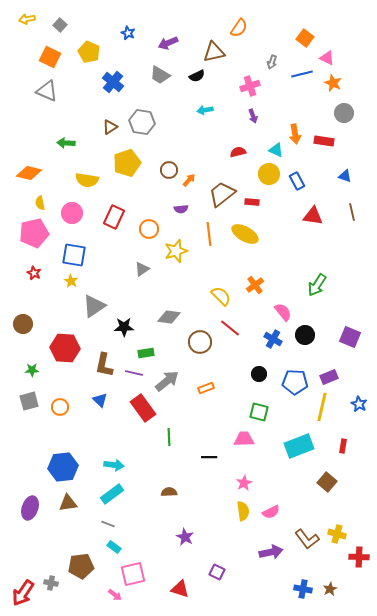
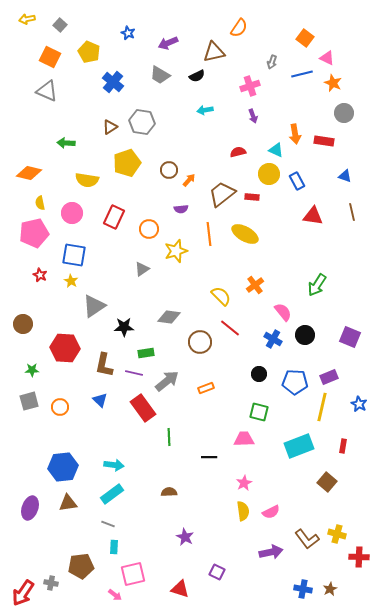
red rectangle at (252, 202): moved 5 px up
red star at (34, 273): moved 6 px right, 2 px down
cyan rectangle at (114, 547): rotated 56 degrees clockwise
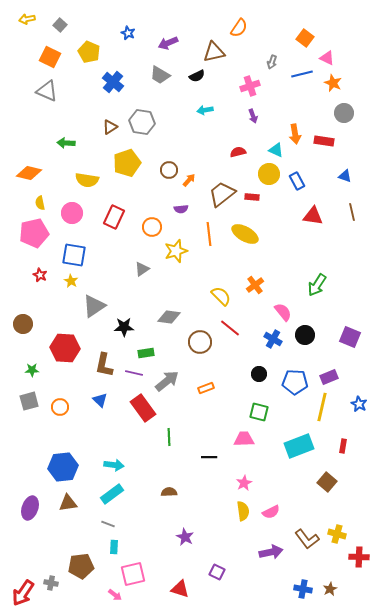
orange circle at (149, 229): moved 3 px right, 2 px up
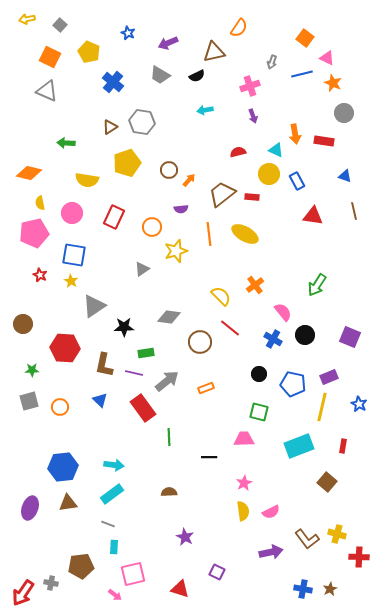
brown line at (352, 212): moved 2 px right, 1 px up
blue pentagon at (295, 382): moved 2 px left, 2 px down; rotated 10 degrees clockwise
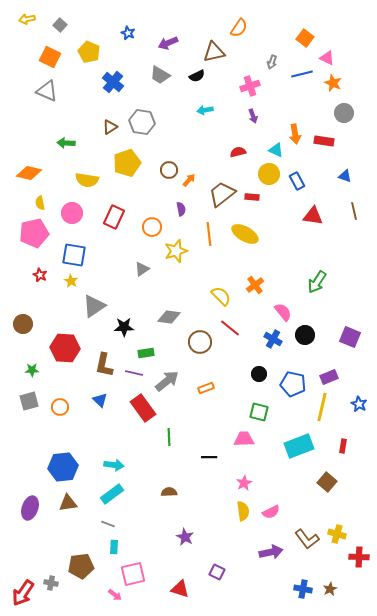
purple semicircle at (181, 209): rotated 96 degrees counterclockwise
green arrow at (317, 285): moved 3 px up
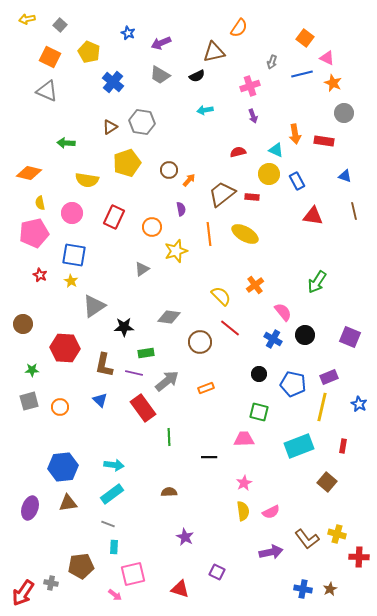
purple arrow at (168, 43): moved 7 px left
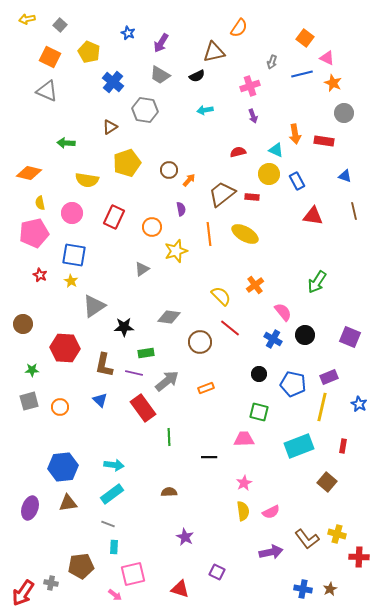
purple arrow at (161, 43): rotated 36 degrees counterclockwise
gray hexagon at (142, 122): moved 3 px right, 12 px up
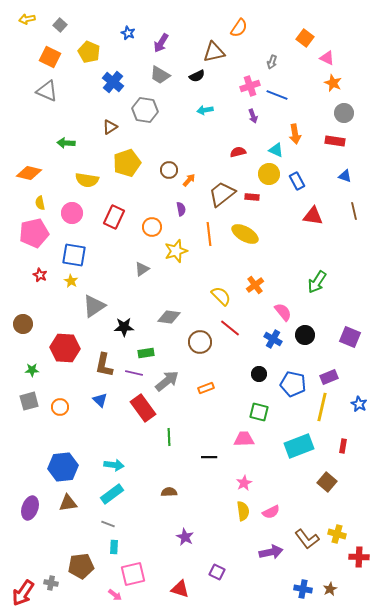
blue line at (302, 74): moved 25 px left, 21 px down; rotated 35 degrees clockwise
red rectangle at (324, 141): moved 11 px right
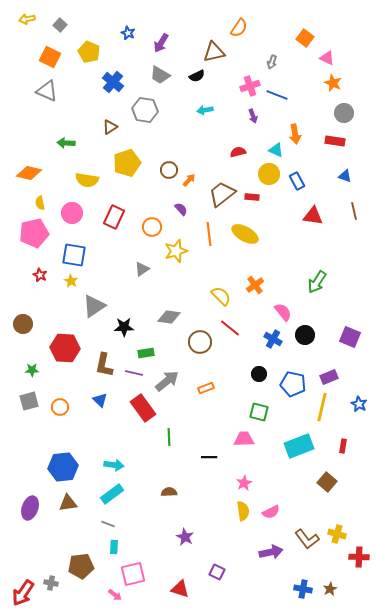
purple semicircle at (181, 209): rotated 32 degrees counterclockwise
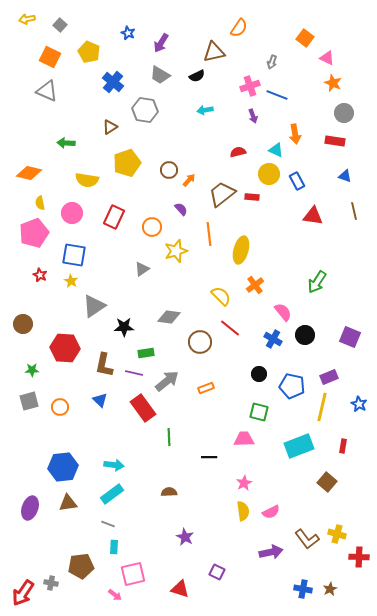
pink pentagon at (34, 233): rotated 8 degrees counterclockwise
yellow ellipse at (245, 234): moved 4 px left, 16 px down; rotated 76 degrees clockwise
blue pentagon at (293, 384): moved 1 px left, 2 px down
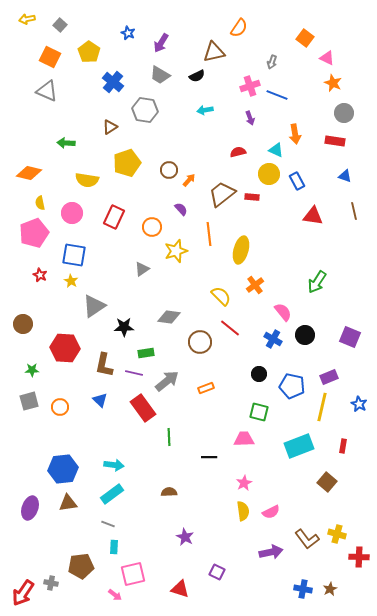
yellow pentagon at (89, 52): rotated 10 degrees clockwise
purple arrow at (253, 116): moved 3 px left, 2 px down
blue hexagon at (63, 467): moved 2 px down
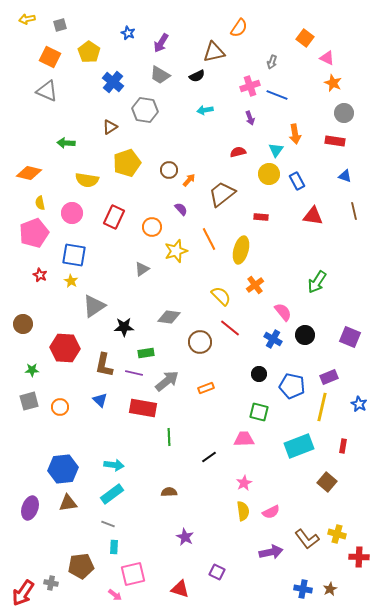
gray square at (60, 25): rotated 32 degrees clockwise
cyan triangle at (276, 150): rotated 42 degrees clockwise
red rectangle at (252, 197): moved 9 px right, 20 px down
orange line at (209, 234): moved 5 px down; rotated 20 degrees counterclockwise
red rectangle at (143, 408): rotated 44 degrees counterclockwise
black line at (209, 457): rotated 35 degrees counterclockwise
